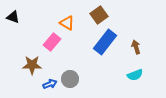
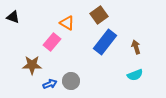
gray circle: moved 1 px right, 2 px down
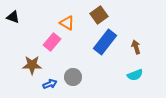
gray circle: moved 2 px right, 4 px up
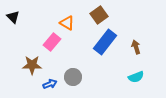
black triangle: rotated 24 degrees clockwise
cyan semicircle: moved 1 px right, 2 px down
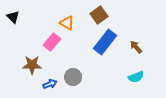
brown arrow: rotated 24 degrees counterclockwise
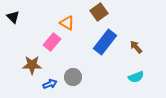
brown square: moved 3 px up
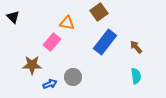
orange triangle: rotated 21 degrees counterclockwise
cyan semicircle: moved 1 px up; rotated 77 degrees counterclockwise
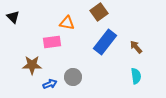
pink rectangle: rotated 42 degrees clockwise
